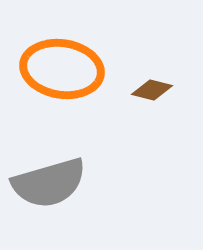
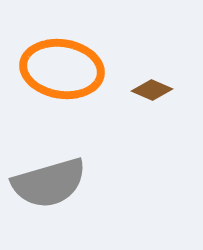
brown diamond: rotated 9 degrees clockwise
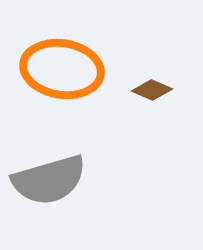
gray semicircle: moved 3 px up
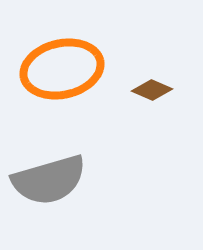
orange ellipse: rotated 22 degrees counterclockwise
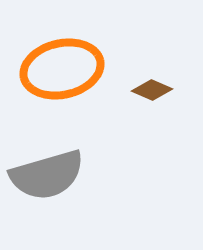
gray semicircle: moved 2 px left, 5 px up
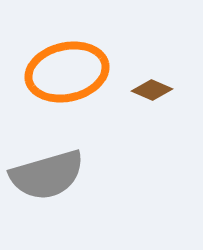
orange ellipse: moved 5 px right, 3 px down
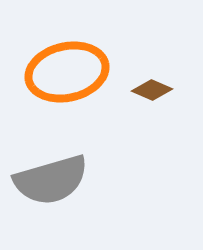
gray semicircle: moved 4 px right, 5 px down
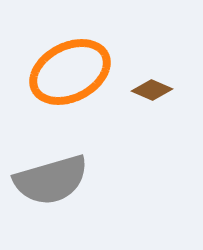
orange ellipse: moved 3 px right; rotated 14 degrees counterclockwise
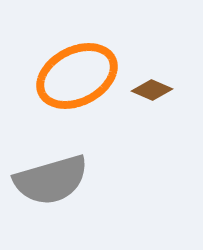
orange ellipse: moved 7 px right, 4 px down
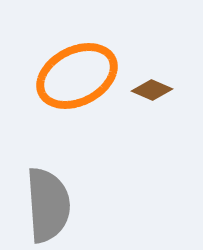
gray semicircle: moved 3 px left, 25 px down; rotated 78 degrees counterclockwise
